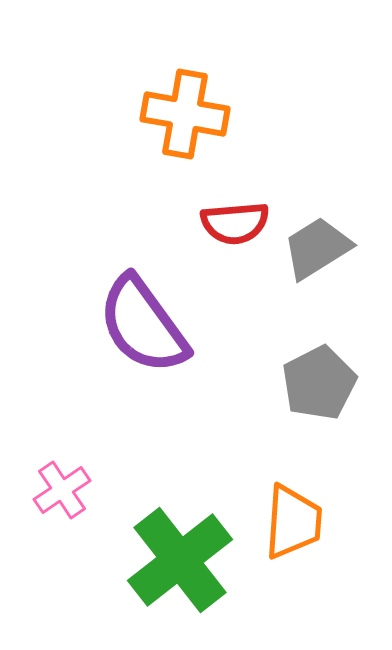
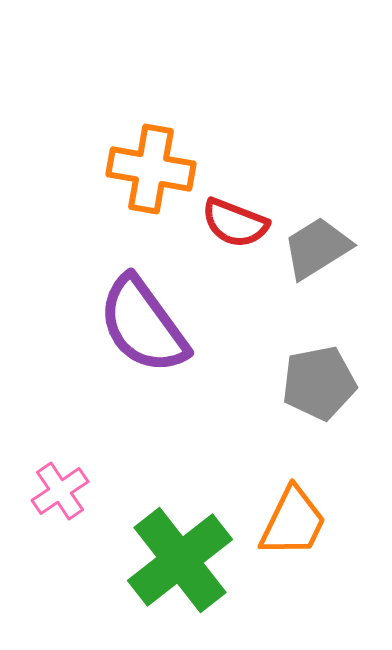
orange cross: moved 34 px left, 55 px down
red semicircle: rotated 26 degrees clockwise
gray pentagon: rotated 16 degrees clockwise
pink cross: moved 2 px left, 1 px down
orange trapezoid: rotated 22 degrees clockwise
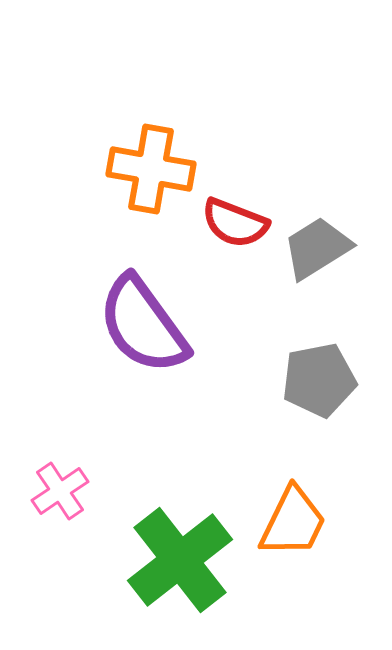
gray pentagon: moved 3 px up
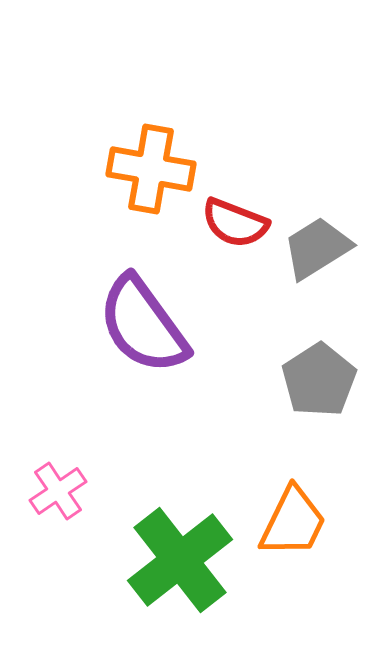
gray pentagon: rotated 22 degrees counterclockwise
pink cross: moved 2 px left
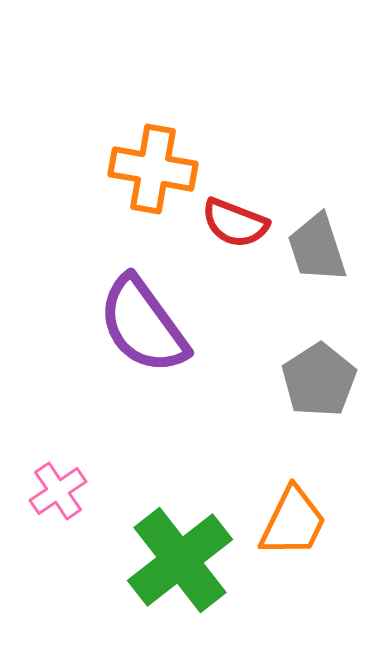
orange cross: moved 2 px right
gray trapezoid: rotated 76 degrees counterclockwise
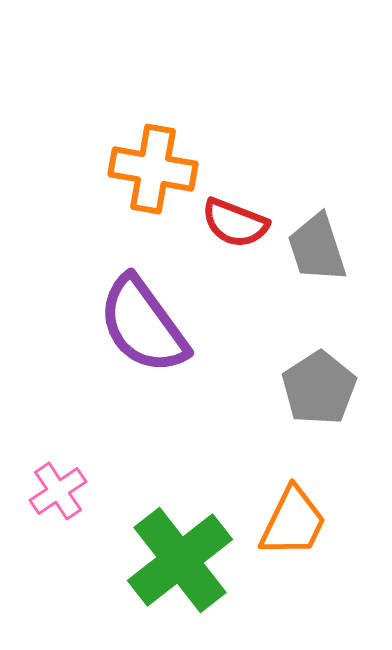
gray pentagon: moved 8 px down
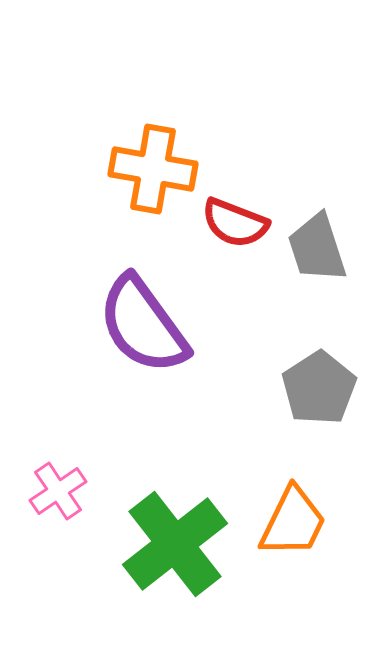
green cross: moved 5 px left, 16 px up
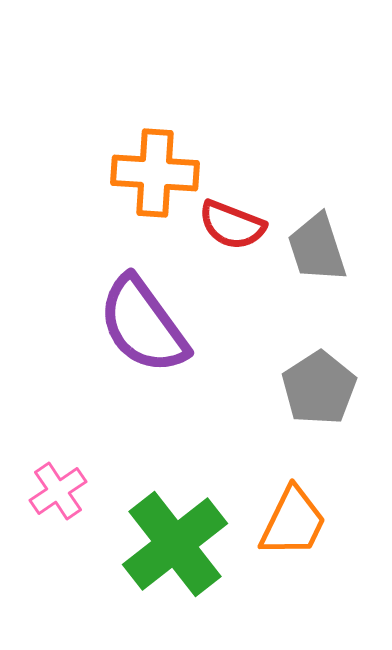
orange cross: moved 2 px right, 4 px down; rotated 6 degrees counterclockwise
red semicircle: moved 3 px left, 2 px down
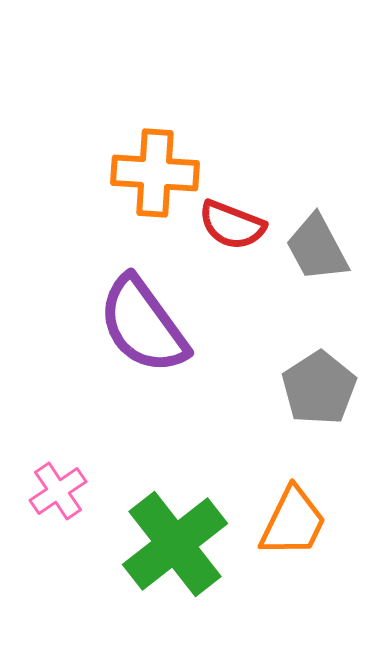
gray trapezoid: rotated 10 degrees counterclockwise
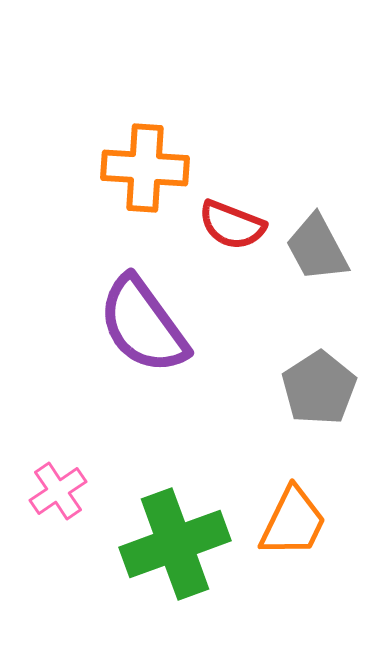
orange cross: moved 10 px left, 5 px up
green cross: rotated 18 degrees clockwise
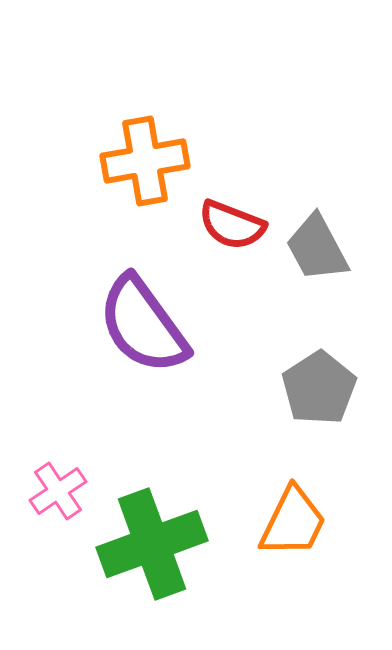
orange cross: moved 7 px up; rotated 14 degrees counterclockwise
green cross: moved 23 px left
